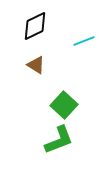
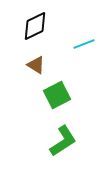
cyan line: moved 3 px down
green square: moved 7 px left, 10 px up; rotated 20 degrees clockwise
green L-shape: moved 4 px right, 1 px down; rotated 12 degrees counterclockwise
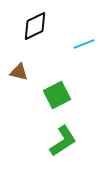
brown triangle: moved 17 px left, 7 px down; rotated 18 degrees counterclockwise
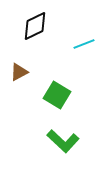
brown triangle: rotated 42 degrees counterclockwise
green square: rotated 32 degrees counterclockwise
green L-shape: rotated 76 degrees clockwise
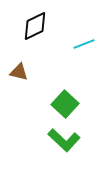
brown triangle: rotated 42 degrees clockwise
green square: moved 8 px right, 9 px down; rotated 12 degrees clockwise
green L-shape: moved 1 px right, 1 px up
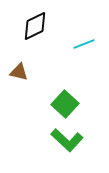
green L-shape: moved 3 px right
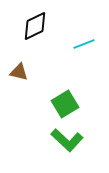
green square: rotated 16 degrees clockwise
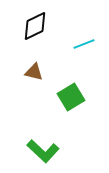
brown triangle: moved 15 px right
green square: moved 6 px right, 7 px up
green L-shape: moved 24 px left, 11 px down
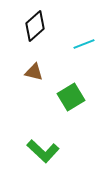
black diamond: rotated 16 degrees counterclockwise
